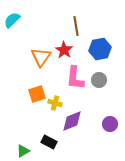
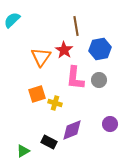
purple diamond: moved 9 px down
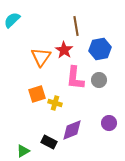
purple circle: moved 1 px left, 1 px up
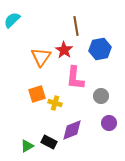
gray circle: moved 2 px right, 16 px down
green triangle: moved 4 px right, 5 px up
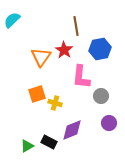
pink L-shape: moved 6 px right, 1 px up
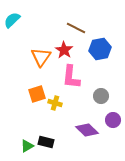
brown line: moved 2 px down; rotated 54 degrees counterclockwise
pink L-shape: moved 10 px left
purple circle: moved 4 px right, 3 px up
purple diamond: moved 15 px right; rotated 65 degrees clockwise
black rectangle: moved 3 px left; rotated 14 degrees counterclockwise
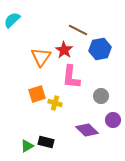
brown line: moved 2 px right, 2 px down
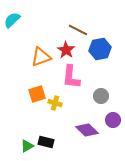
red star: moved 2 px right
orange triangle: rotated 35 degrees clockwise
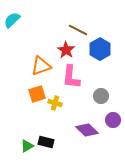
blue hexagon: rotated 20 degrees counterclockwise
orange triangle: moved 9 px down
